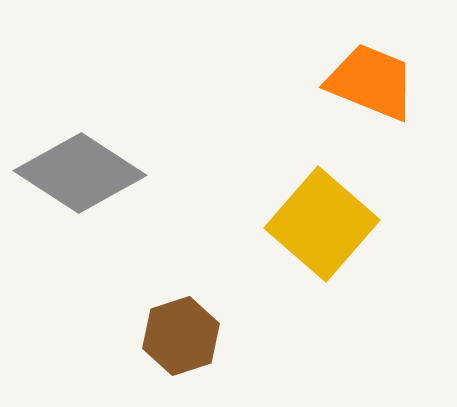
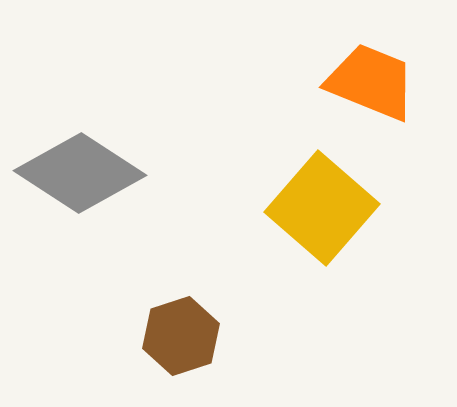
yellow square: moved 16 px up
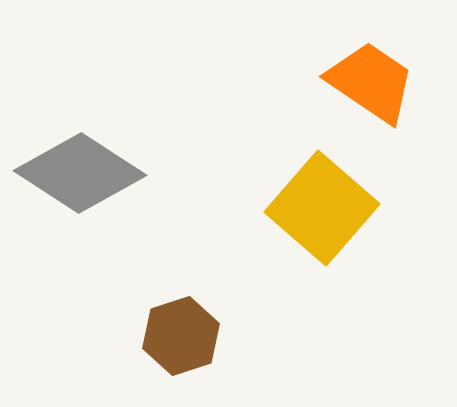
orange trapezoid: rotated 12 degrees clockwise
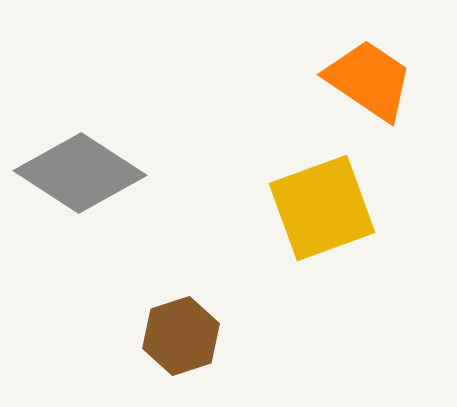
orange trapezoid: moved 2 px left, 2 px up
yellow square: rotated 29 degrees clockwise
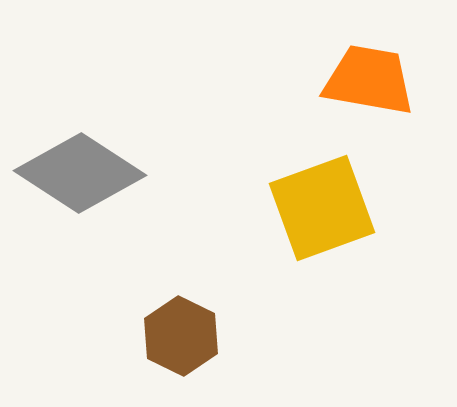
orange trapezoid: rotated 24 degrees counterclockwise
brown hexagon: rotated 16 degrees counterclockwise
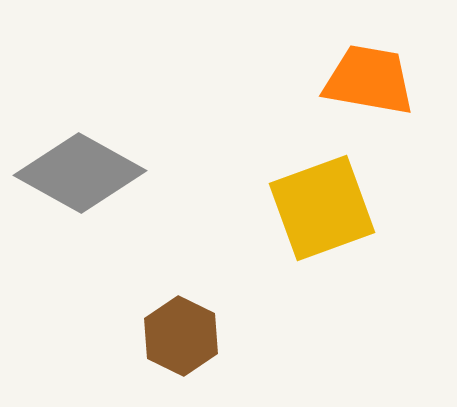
gray diamond: rotated 4 degrees counterclockwise
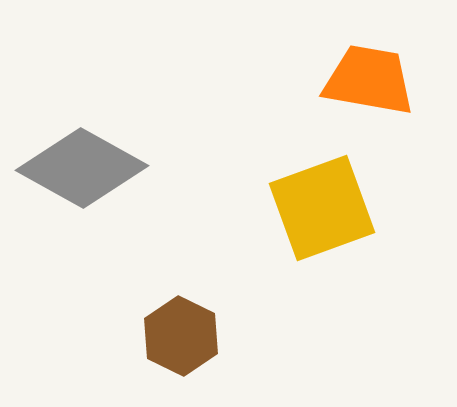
gray diamond: moved 2 px right, 5 px up
